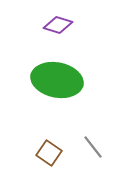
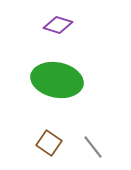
brown square: moved 10 px up
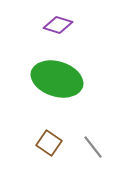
green ellipse: moved 1 px up; rotated 6 degrees clockwise
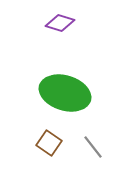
purple diamond: moved 2 px right, 2 px up
green ellipse: moved 8 px right, 14 px down
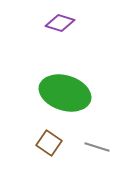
gray line: moved 4 px right; rotated 35 degrees counterclockwise
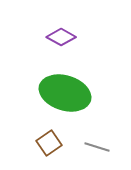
purple diamond: moved 1 px right, 14 px down; rotated 12 degrees clockwise
brown square: rotated 20 degrees clockwise
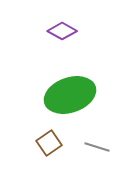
purple diamond: moved 1 px right, 6 px up
green ellipse: moved 5 px right, 2 px down; rotated 36 degrees counterclockwise
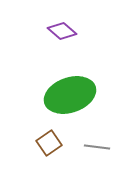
purple diamond: rotated 12 degrees clockwise
gray line: rotated 10 degrees counterclockwise
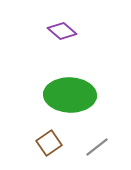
green ellipse: rotated 21 degrees clockwise
gray line: rotated 45 degrees counterclockwise
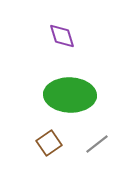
purple diamond: moved 5 px down; rotated 32 degrees clockwise
gray line: moved 3 px up
